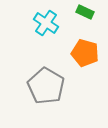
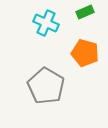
green rectangle: rotated 48 degrees counterclockwise
cyan cross: rotated 10 degrees counterclockwise
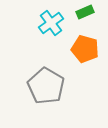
cyan cross: moved 5 px right; rotated 30 degrees clockwise
orange pentagon: moved 4 px up
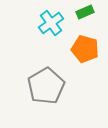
gray pentagon: rotated 12 degrees clockwise
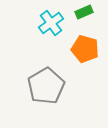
green rectangle: moved 1 px left
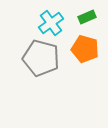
green rectangle: moved 3 px right, 5 px down
gray pentagon: moved 5 px left, 28 px up; rotated 27 degrees counterclockwise
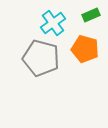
green rectangle: moved 4 px right, 2 px up
cyan cross: moved 2 px right
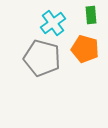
green rectangle: rotated 72 degrees counterclockwise
gray pentagon: moved 1 px right
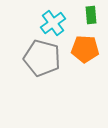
orange pentagon: rotated 12 degrees counterclockwise
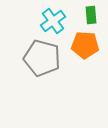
cyan cross: moved 2 px up
orange pentagon: moved 4 px up
